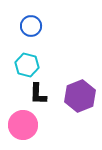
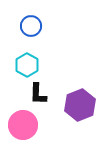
cyan hexagon: rotated 15 degrees clockwise
purple hexagon: moved 9 px down
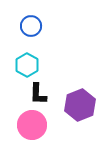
pink circle: moved 9 px right
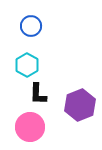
pink circle: moved 2 px left, 2 px down
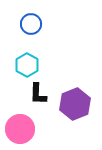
blue circle: moved 2 px up
purple hexagon: moved 5 px left, 1 px up
pink circle: moved 10 px left, 2 px down
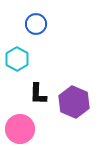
blue circle: moved 5 px right
cyan hexagon: moved 10 px left, 6 px up
purple hexagon: moved 1 px left, 2 px up; rotated 16 degrees counterclockwise
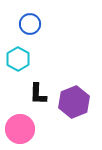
blue circle: moved 6 px left
cyan hexagon: moved 1 px right
purple hexagon: rotated 16 degrees clockwise
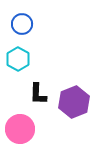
blue circle: moved 8 px left
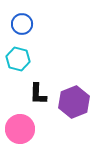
cyan hexagon: rotated 15 degrees counterclockwise
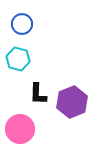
purple hexagon: moved 2 px left
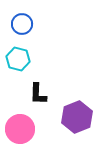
purple hexagon: moved 5 px right, 15 px down
